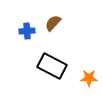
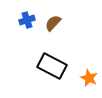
blue cross: moved 11 px up; rotated 14 degrees counterclockwise
orange star: rotated 24 degrees clockwise
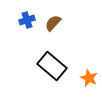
black rectangle: rotated 12 degrees clockwise
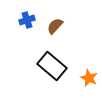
brown semicircle: moved 2 px right, 3 px down
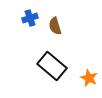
blue cross: moved 3 px right, 2 px up
brown semicircle: rotated 60 degrees counterclockwise
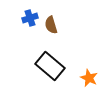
brown semicircle: moved 4 px left, 1 px up
black rectangle: moved 2 px left
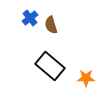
blue cross: rotated 21 degrees counterclockwise
orange star: moved 3 px left; rotated 24 degrees counterclockwise
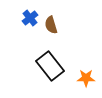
black rectangle: rotated 12 degrees clockwise
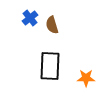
brown semicircle: moved 1 px right
black rectangle: rotated 40 degrees clockwise
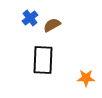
brown semicircle: rotated 78 degrees clockwise
black rectangle: moved 7 px left, 6 px up
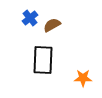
orange star: moved 3 px left
